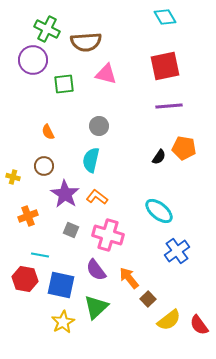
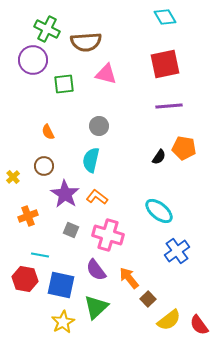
red square: moved 2 px up
yellow cross: rotated 32 degrees clockwise
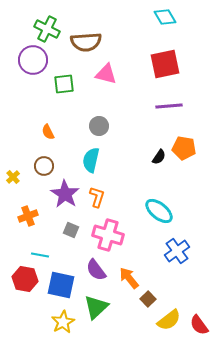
orange L-shape: rotated 70 degrees clockwise
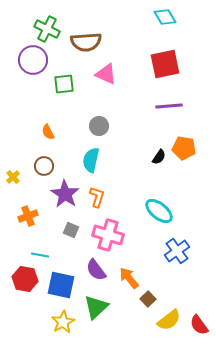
pink triangle: rotated 10 degrees clockwise
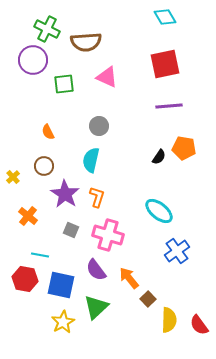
pink triangle: moved 1 px right, 3 px down
orange cross: rotated 30 degrees counterclockwise
yellow semicircle: rotated 50 degrees counterclockwise
